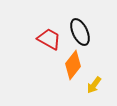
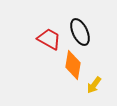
orange diamond: rotated 28 degrees counterclockwise
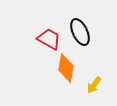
orange diamond: moved 7 px left, 3 px down
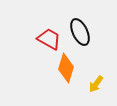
orange diamond: rotated 8 degrees clockwise
yellow arrow: moved 2 px right, 1 px up
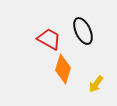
black ellipse: moved 3 px right, 1 px up
orange diamond: moved 3 px left, 1 px down
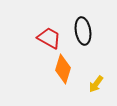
black ellipse: rotated 16 degrees clockwise
red trapezoid: moved 1 px up
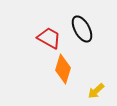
black ellipse: moved 1 px left, 2 px up; rotated 20 degrees counterclockwise
yellow arrow: moved 7 px down; rotated 12 degrees clockwise
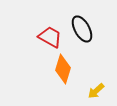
red trapezoid: moved 1 px right, 1 px up
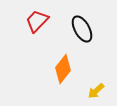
red trapezoid: moved 13 px left, 16 px up; rotated 75 degrees counterclockwise
orange diamond: rotated 20 degrees clockwise
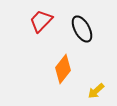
red trapezoid: moved 4 px right
